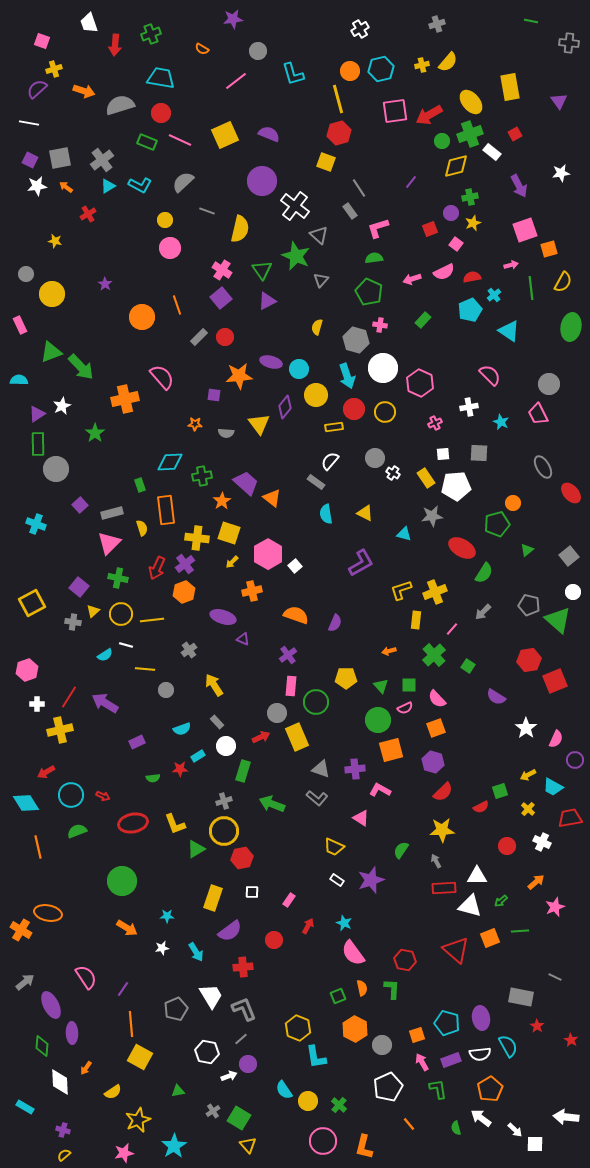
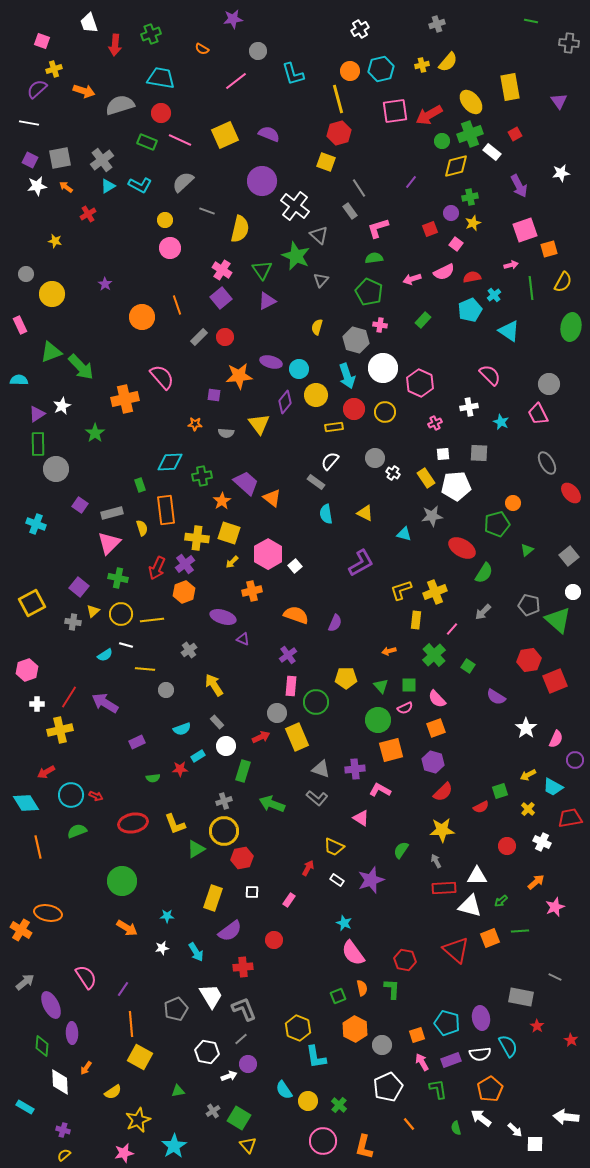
purple diamond at (285, 407): moved 5 px up
gray ellipse at (543, 467): moved 4 px right, 4 px up
purple square at (80, 505): rotated 14 degrees counterclockwise
red arrow at (103, 796): moved 7 px left
red arrow at (308, 926): moved 58 px up
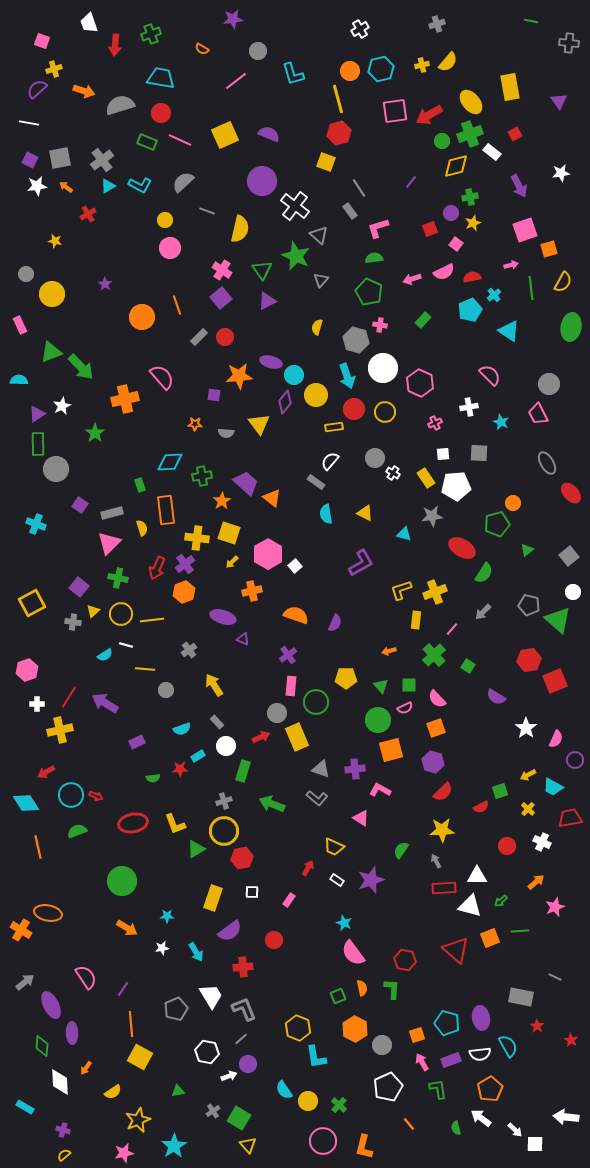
cyan circle at (299, 369): moved 5 px left, 6 px down
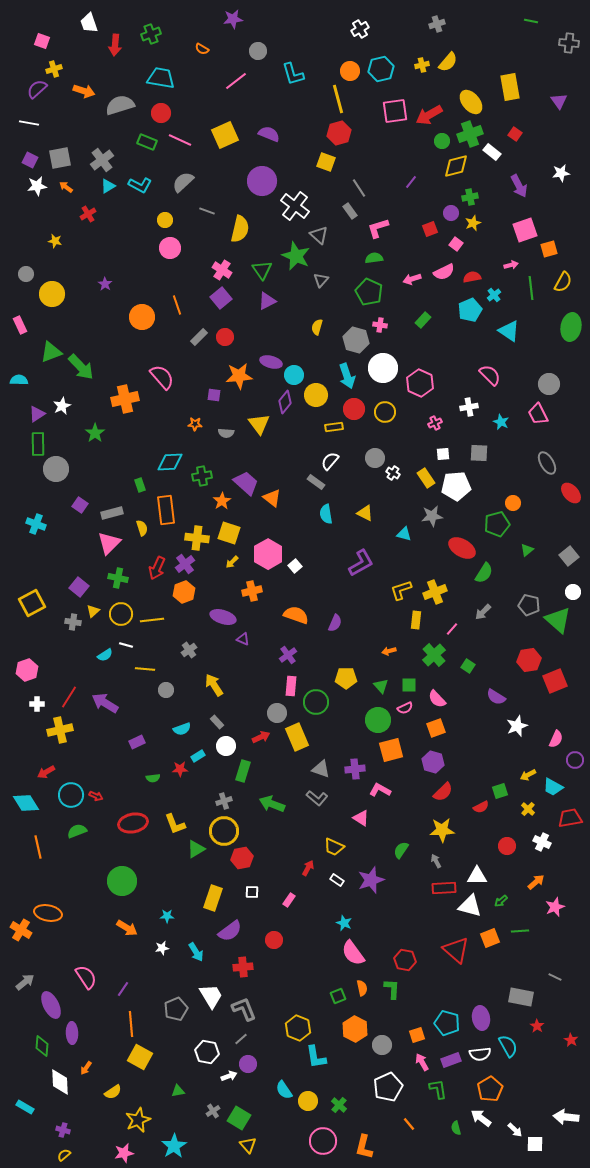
red square at (515, 134): rotated 24 degrees counterclockwise
white star at (526, 728): moved 9 px left, 2 px up; rotated 15 degrees clockwise
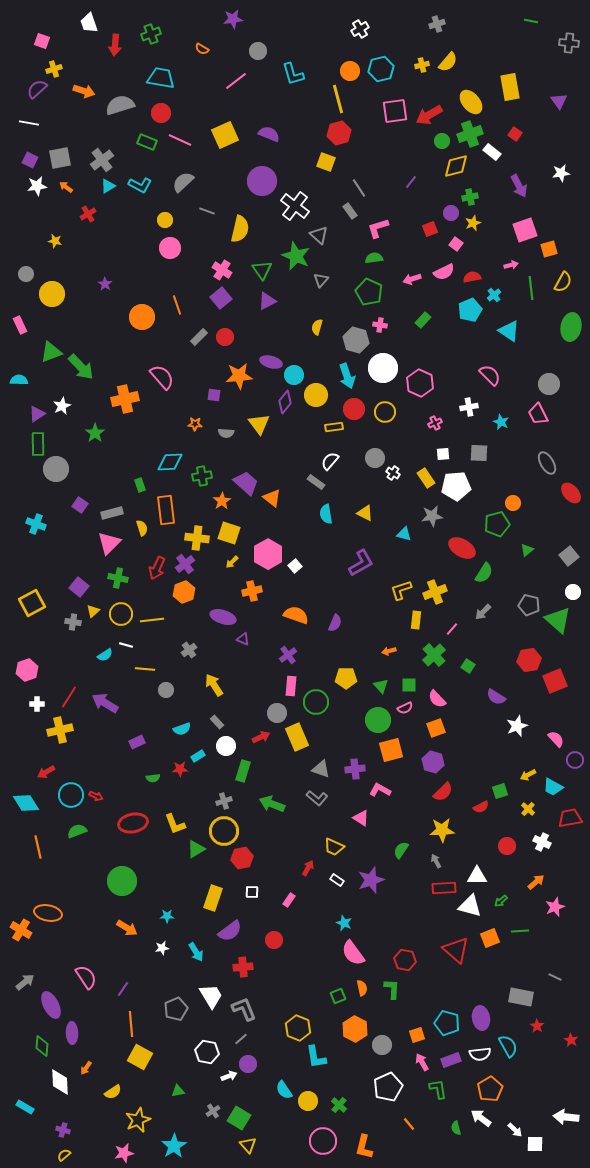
pink semicircle at (556, 739): rotated 66 degrees counterclockwise
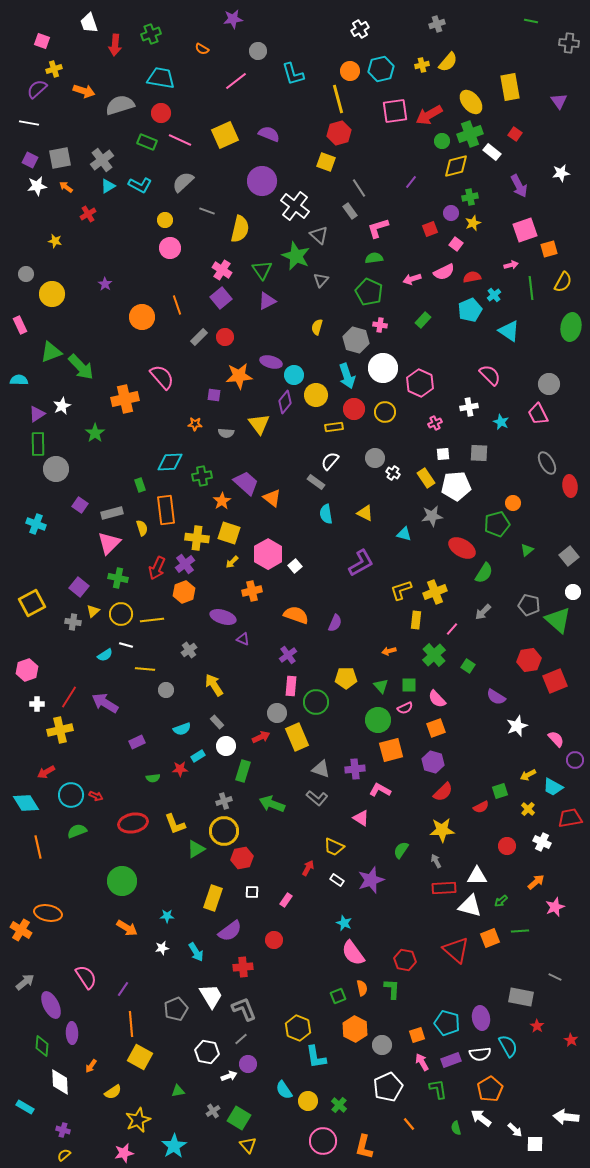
red ellipse at (571, 493): moved 1 px left, 7 px up; rotated 35 degrees clockwise
pink rectangle at (289, 900): moved 3 px left
orange arrow at (86, 1068): moved 5 px right, 2 px up
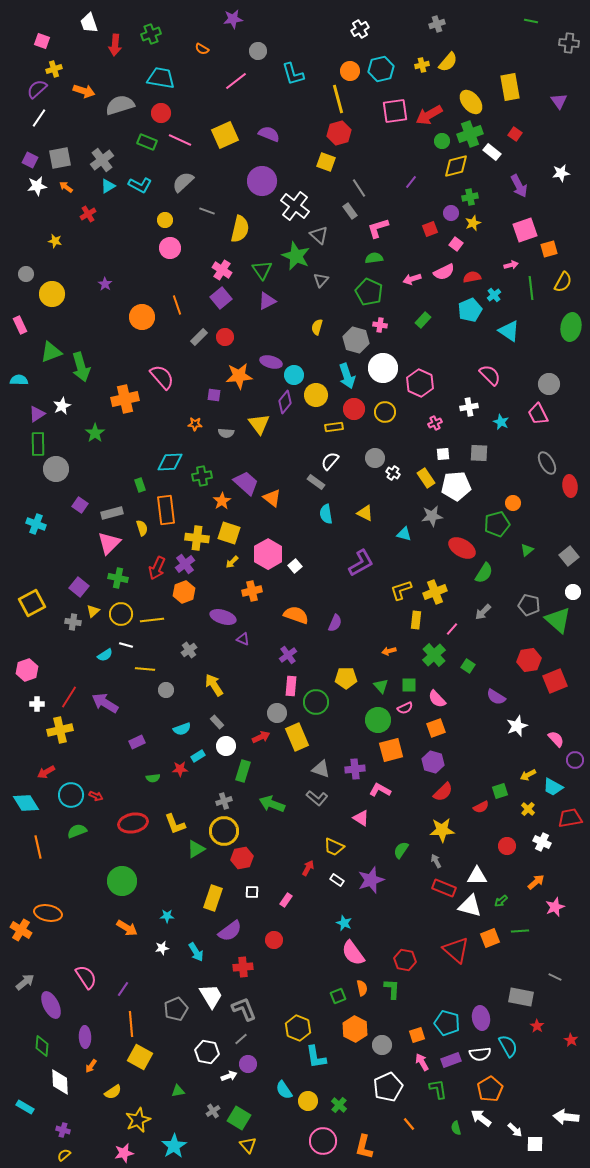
white line at (29, 123): moved 10 px right, 5 px up; rotated 66 degrees counterclockwise
green arrow at (81, 367): rotated 28 degrees clockwise
red rectangle at (444, 888): rotated 25 degrees clockwise
purple ellipse at (72, 1033): moved 13 px right, 4 px down
